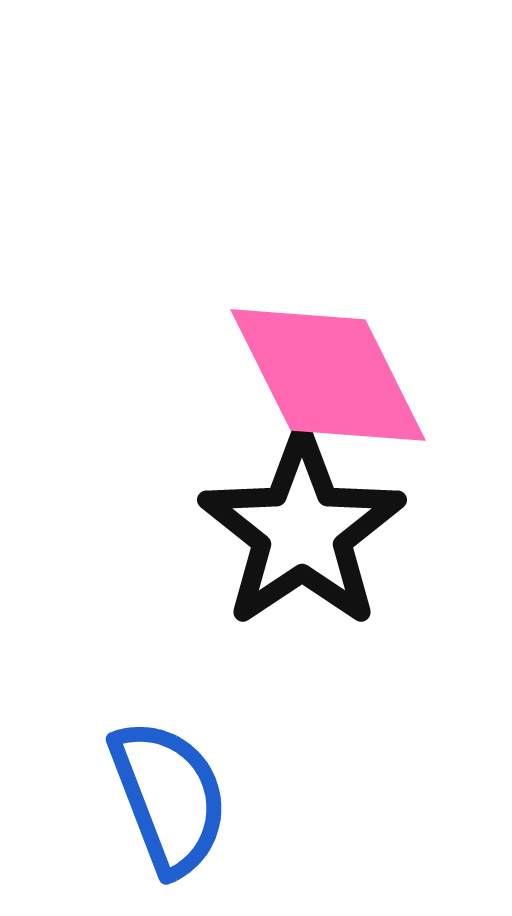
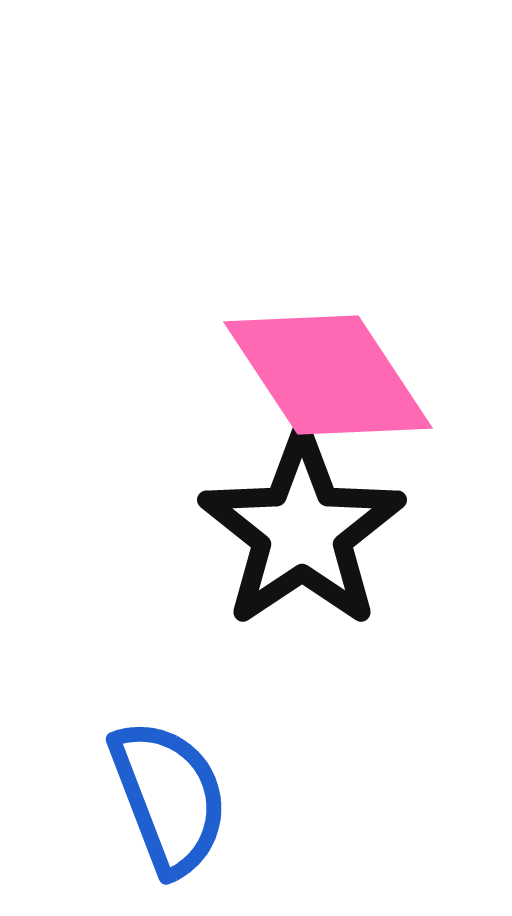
pink diamond: rotated 7 degrees counterclockwise
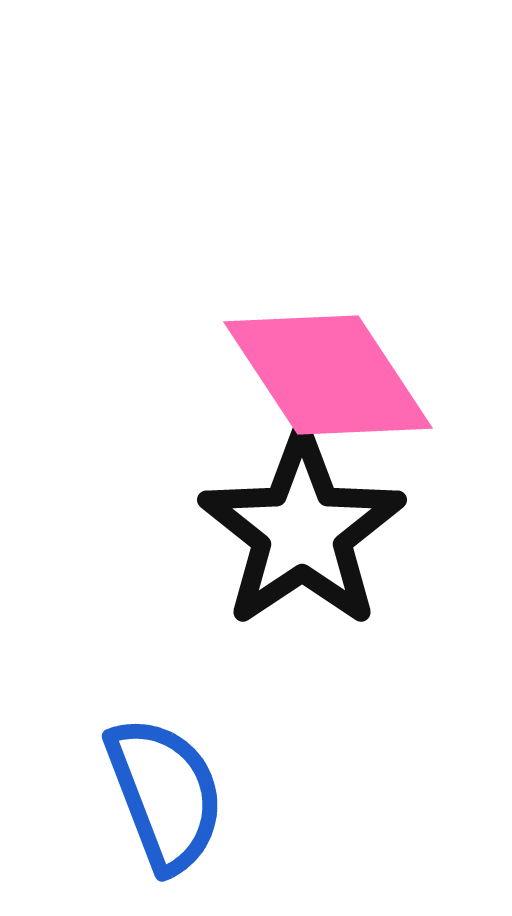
blue semicircle: moved 4 px left, 3 px up
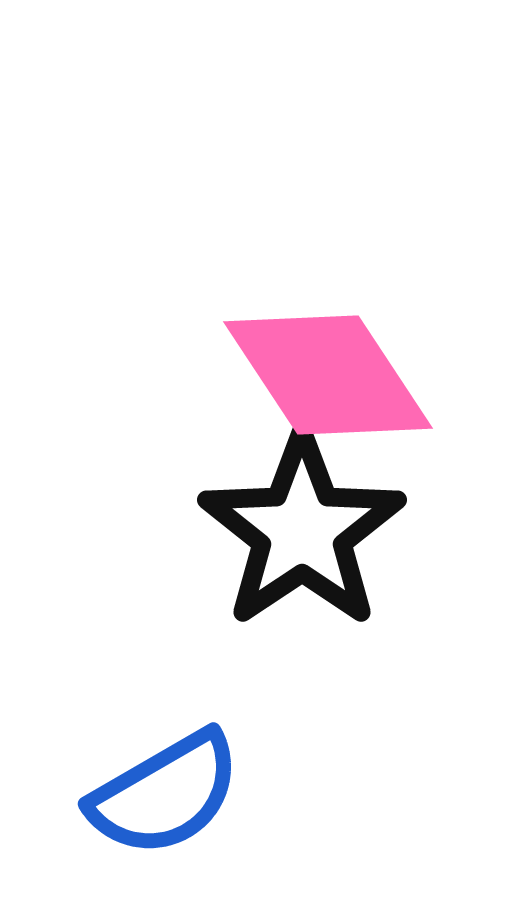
blue semicircle: rotated 81 degrees clockwise
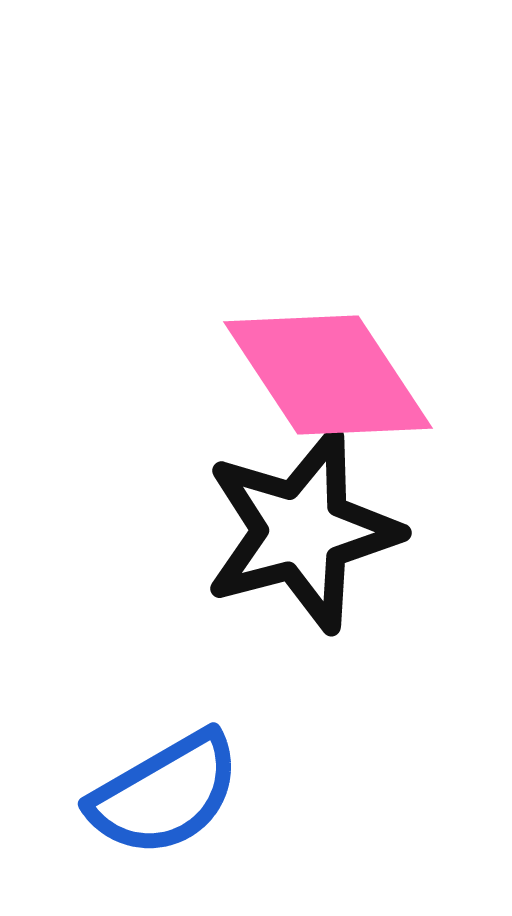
black star: rotated 19 degrees clockwise
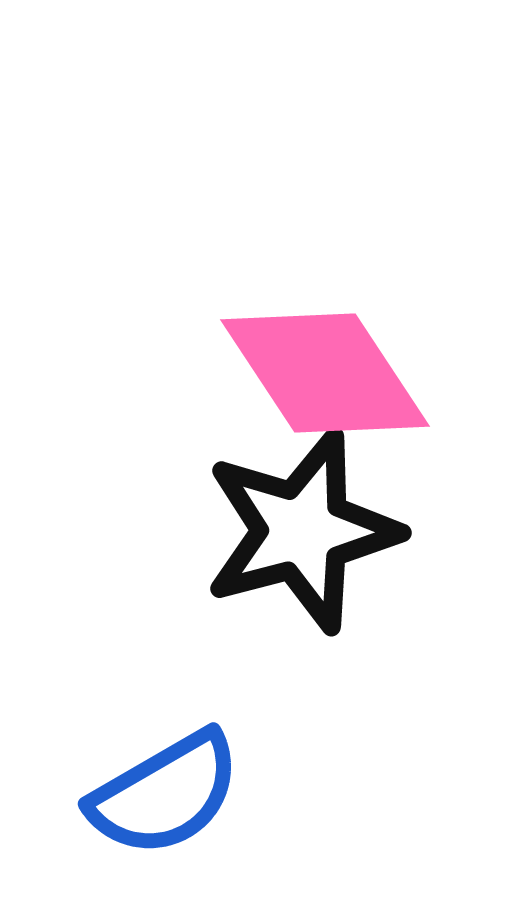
pink diamond: moved 3 px left, 2 px up
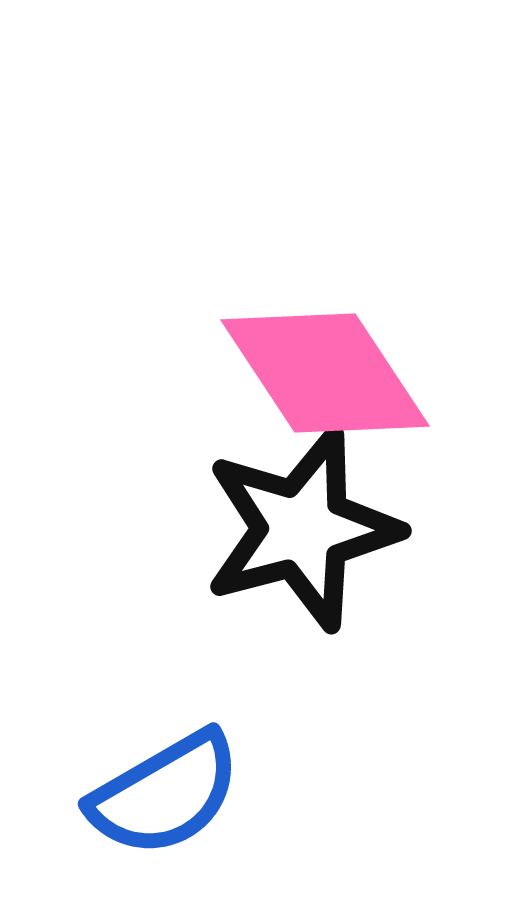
black star: moved 2 px up
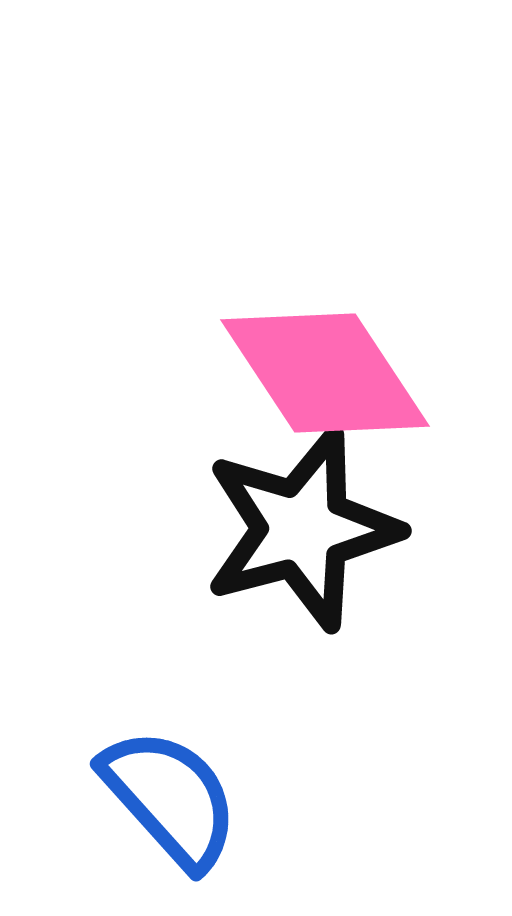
blue semicircle: moved 5 px right, 4 px down; rotated 102 degrees counterclockwise
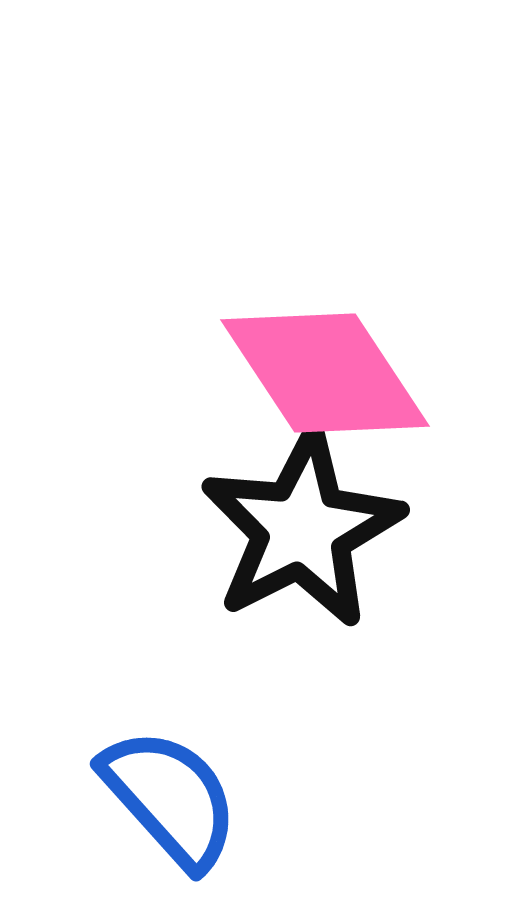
black star: rotated 12 degrees counterclockwise
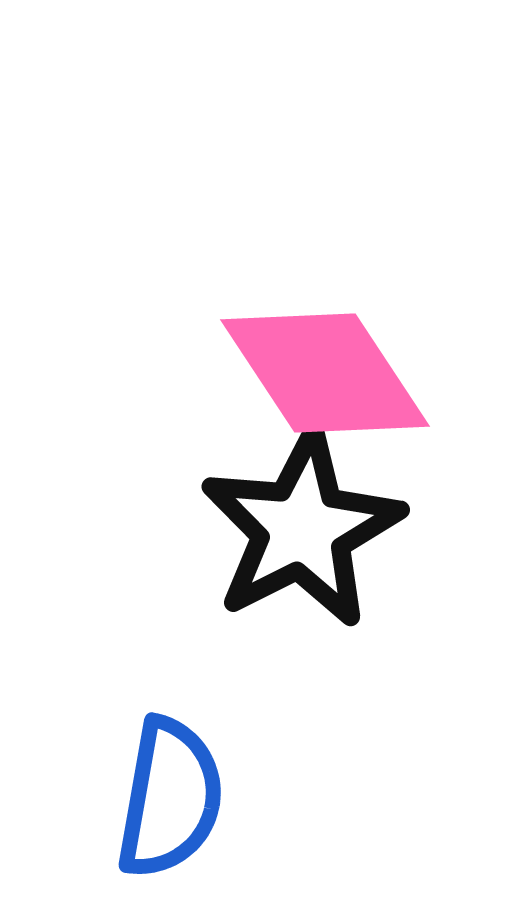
blue semicircle: rotated 52 degrees clockwise
